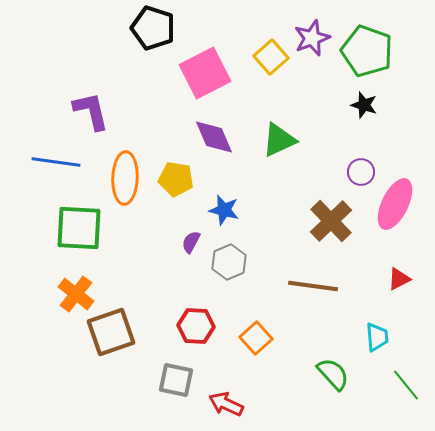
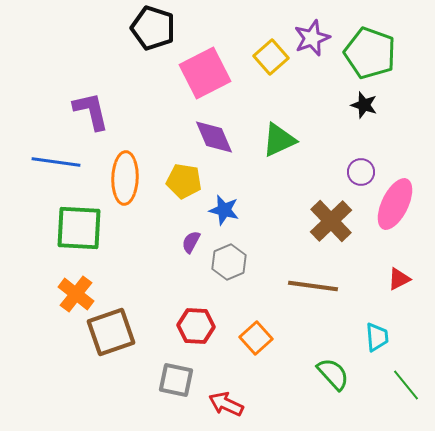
green pentagon: moved 3 px right, 2 px down
yellow pentagon: moved 8 px right, 2 px down
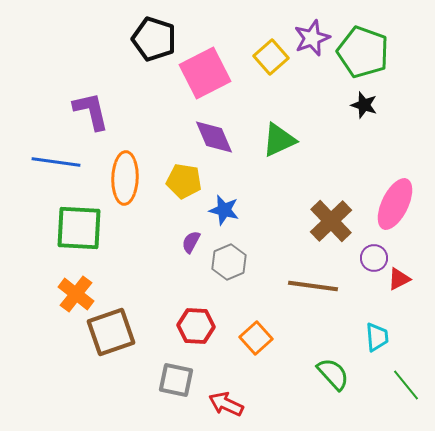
black pentagon: moved 1 px right, 11 px down
green pentagon: moved 7 px left, 1 px up
purple circle: moved 13 px right, 86 px down
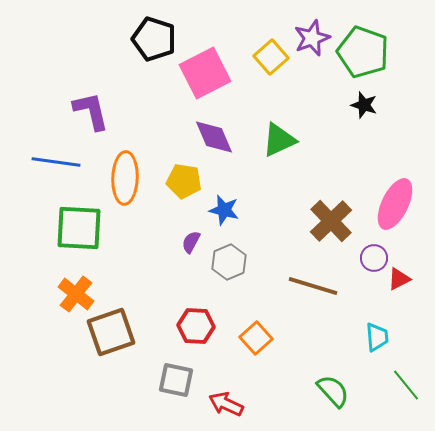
brown line: rotated 9 degrees clockwise
green semicircle: moved 17 px down
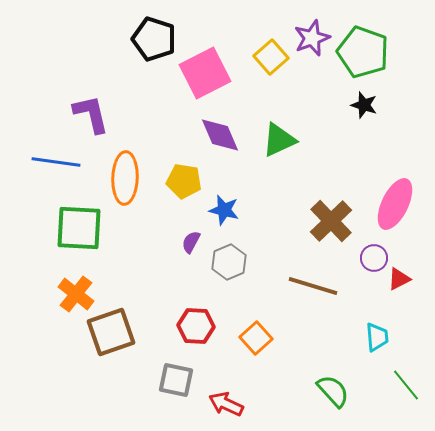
purple L-shape: moved 3 px down
purple diamond: moved 6 px right, 2 px up
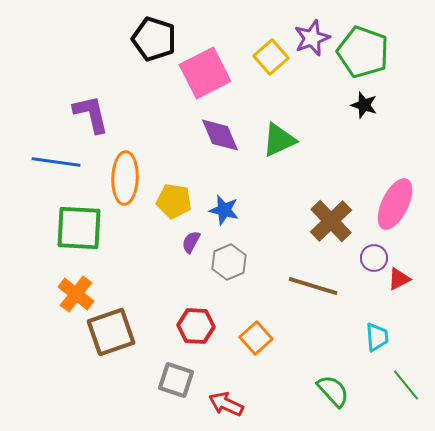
yellow pentagon: moved 10 px left, 20 px down
gray square: rotated 6 degrees clockwise
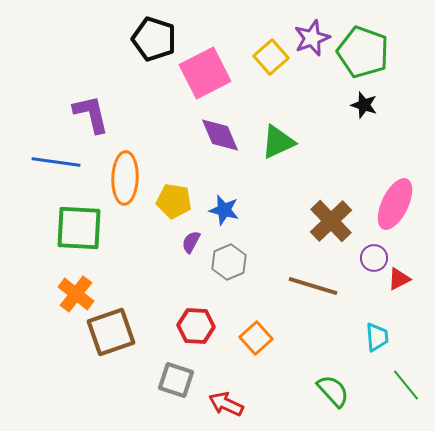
green triangle: moved 1 px left, 2 px down
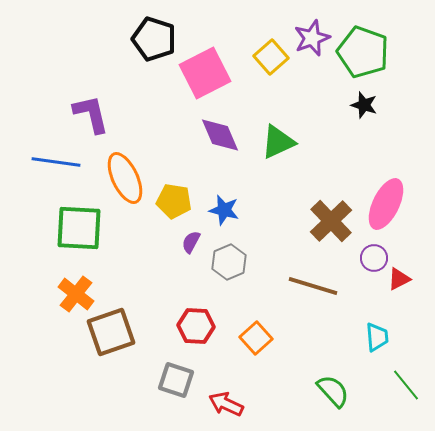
orange ellipse: rotated 27 degrees counterclockwise
pink ellipse: moved 9 px left
